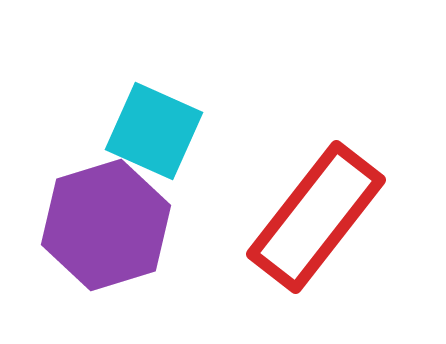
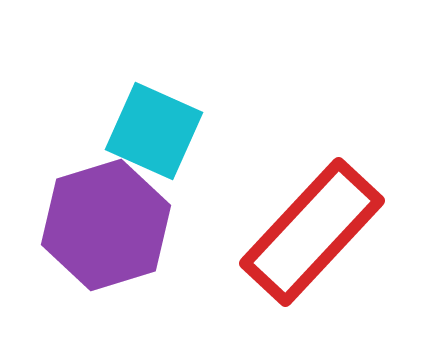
red rectangle: moved 4 px left, 15 px down; rotated 5 degrees clockwise
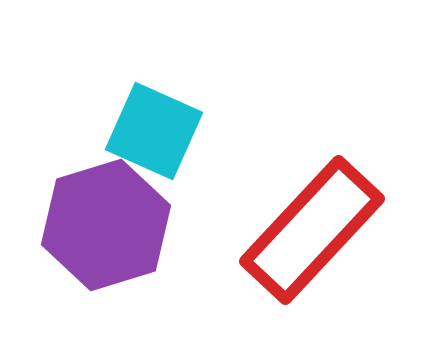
red rectangle: moved 2 px up
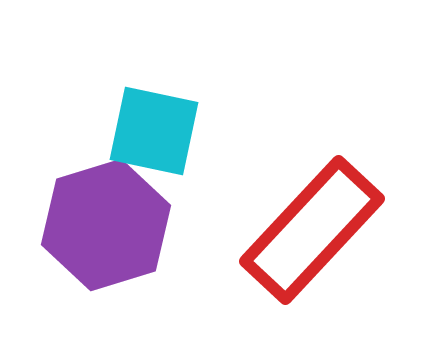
cyan square: rotated 12 degrees counterclockwise
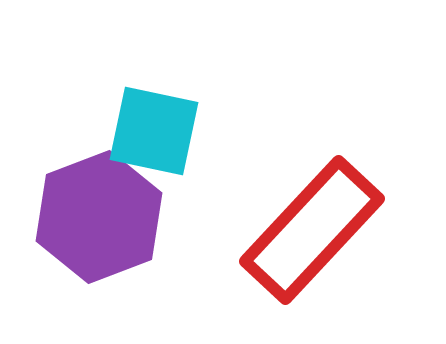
purple hexagon: moved 7 px left, 8 px up; rotated 4 degrees counterclockwise
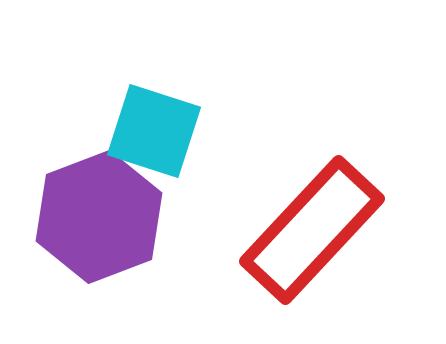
cyan square: rotated 6 degrees clockwise
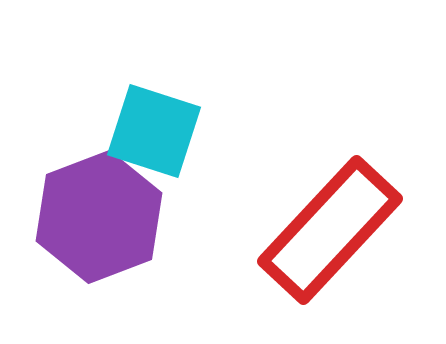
red rectangle: moved 18 px right
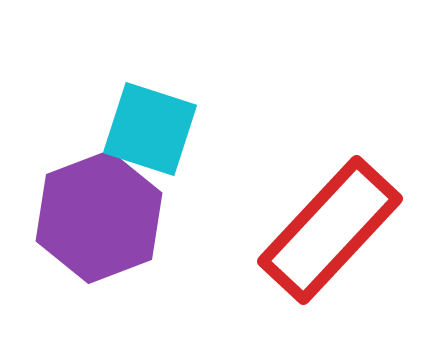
cyan square: moved 4 px left, 2 px up
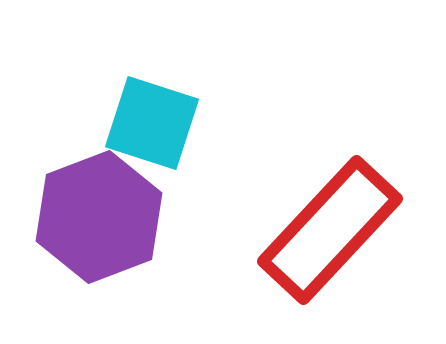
cyan square: moved 2 px right, 6 px up
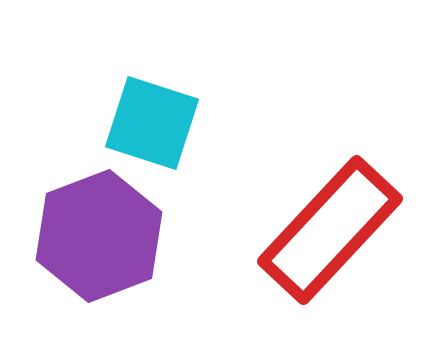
purple hexagon: moved 19 px down
